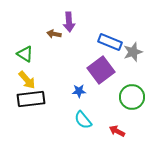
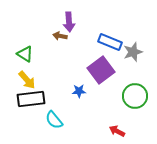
brown arrow: moved 6 px right, 2 px down
green circle: moved 3 px right, 1 px up
cyan semicircle: moved 29 px left
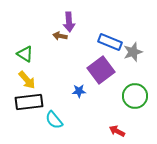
black rectangle: moved 2 px left, 3 px down
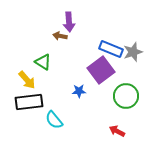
blue rectangle: moved 1 px right, 7 px down
green triangle: moved 18 px right, 8 px down
green circle: moved 9 px left
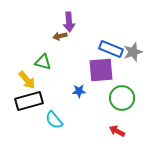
brown arrow: rotated 24 degrees counterclockwise
green triangle: rotated 18 degrees counterclockwise
purple square: rotated 32 degrees clockwise
green circle: moved 4 px left, 2 px down
black rectangle: moved 1 px up; rotated 8 degrees counterclockwise
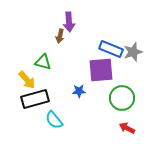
brown arrow: rotated 64 degrees counterclockwise
black rectangle: moved 6 px right, 2 px up
red arrow: moved 10 px right, 3 px up
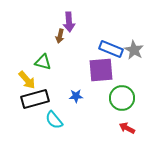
gray star: moved 1 px right, 2 px up; rotated 24 degrees counterclockwise
blue star: moved 3 px left, 5 px down
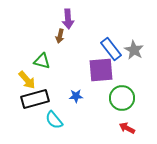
purple arrow: moved 1 px left, 3 px up
blue rectangle: rotated 30 degrees clockwise
green triangle: moved 1 px left, 1 px up
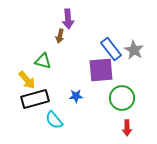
green triangle: moved 1 px right
red arrow: rotated 119 degrees counterclockwise
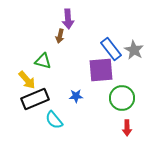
black rectangle: rotated 8 degrees counterclockwise
